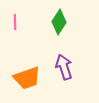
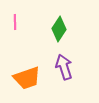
green diamond: moved 7 px down
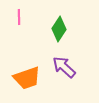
pink line: moved 4 px right, 5 px up
purple arrow: rotated 30 degrees counterclockwise
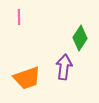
green diamond: moved 21 px right, 9 px down
purple arrow: rotated 55 degrees clockwise
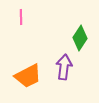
pink line: moved 2 px right
orange trapezoid: moved 1 px right, 2 px up; rotated 8 degrees counterclockwise
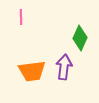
green diamond: rotated 10 degrees counterclockwise
orange trapezoid: moved 4 px right, 5 px up; rotated 20 degrees clockwise
